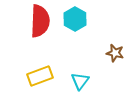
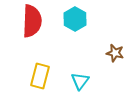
red semicircle: moved 8 px left
yellow rectangle: rotated 55 degrees counterclockwise
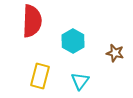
cyan hexagon: moved 2 px left, 22 px down
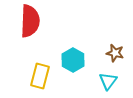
red semicircle: moved 2 px left
cyan hexagon: moved 19 px down
cyan triangle: moved 28 px right
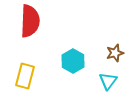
brown star: rotated 30 degrees counterclockwise
cyan hexagon: moved 1 px down
yellow rectangle: moved 15 px left
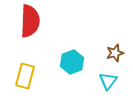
cyan hexagon: moved 1 px left, 1 px down; rotated 10 degrees clockwise
